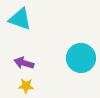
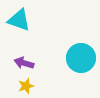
cyan triangle: moved 1 px left, 1 px down
yellow star: rotated 21 degrees counterclockwise
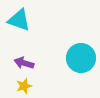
yellow star: moved 2 px left
